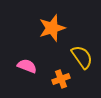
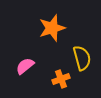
yellow semicircle: moved 1 px down; rotated 20 degrees clockwise
pink semicircle: moved 2 px left; rotated 60 degrees counterclockwise
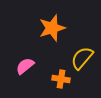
yellow semicircle: rotated 125 degrees counterclockwise
orange cross: rotated 30 degrees clockwise
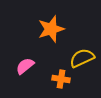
orange star: moved 1 px left, 1 px down
yellow semicircle: rotated 25 degrees clockwise
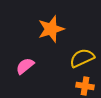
orange cross: moved 24 px right, 7 px down
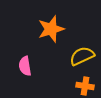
yellow semicircle: moved 2 px up
pink semicircle: rotated 60 degrees counterclockwise
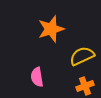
pink semicircle: moved 12 px right, 11 px down
orange cross: rotated 30 degrees counterclockwise
